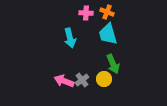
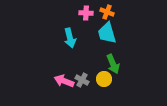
cyan trapezoid: moved 1 px left, 1 px up
gray cross: rotated 24 degrees counterclockwise
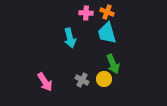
pink arrow: moved 19 px left, 1 px down; rotated 144 degrees counterclockwise
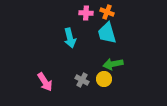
green arrow: rotated 102 degrees clockwise
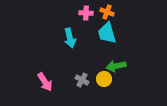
green arrow: moved 3 px right, 2 px down
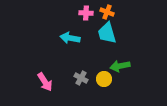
cyan arrow: rotated 114 degrees clockwise
green arrow: moved 4 px right
gray cross: moved 1 px left, 2 px up
